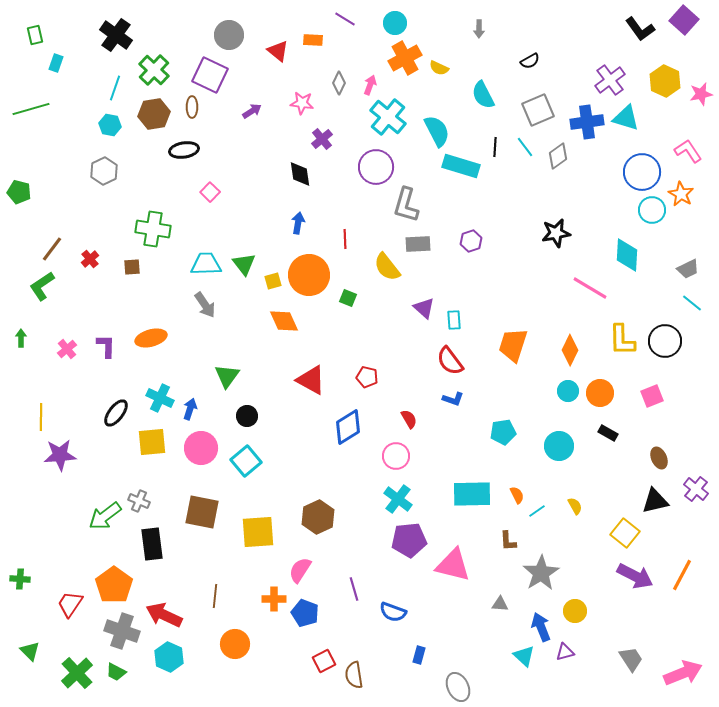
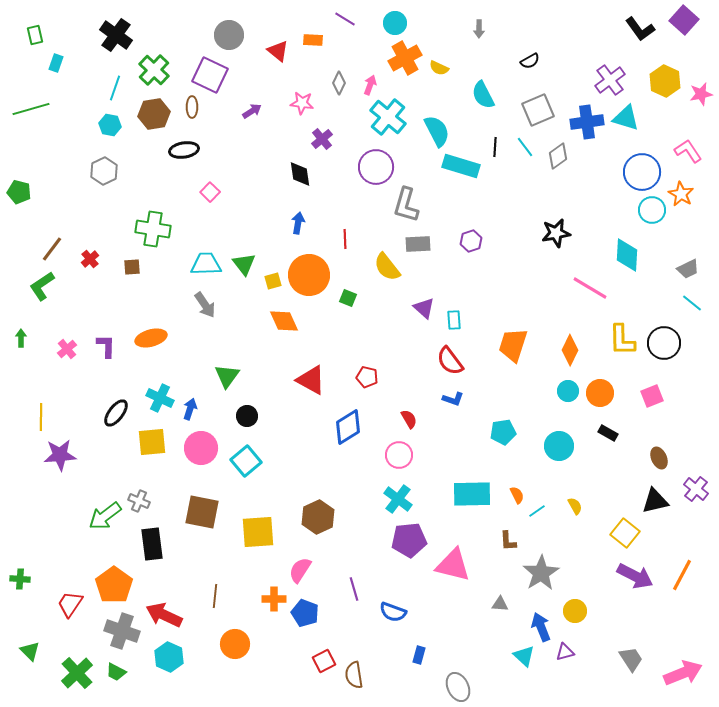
black circle at (665, 341): moved 1 px left, 2 px down
pink circle at (396, 456): moved 3 px right, 1 px up
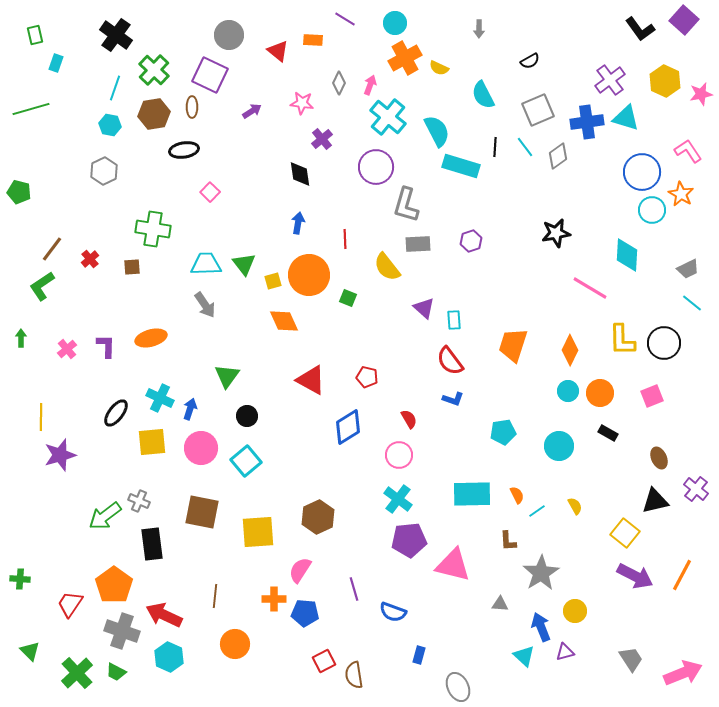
purple star at (60, 455): rotated 12 degrees counterclockwise
blue pentagon at (305, 613): rotated 16 degrees counterclockwise
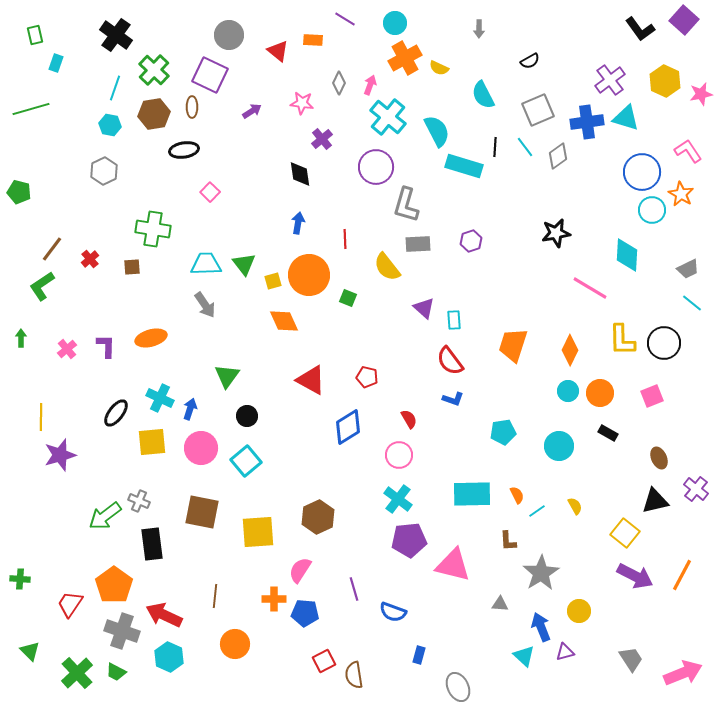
cyan rectangle at (461, 166): moved 3 px right
yellow circle at (575, 611): moved 4 px right
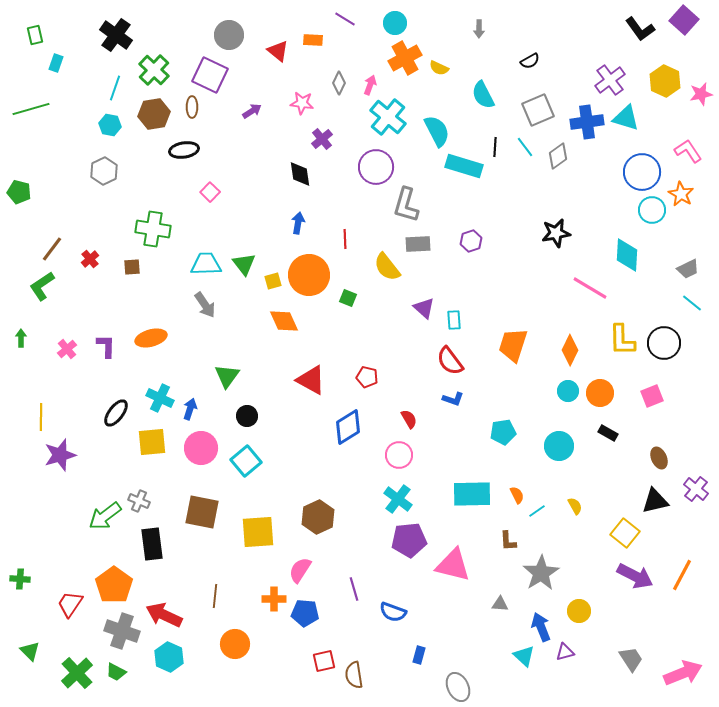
red square at (324, 661): rotated 15 degrees clockwise
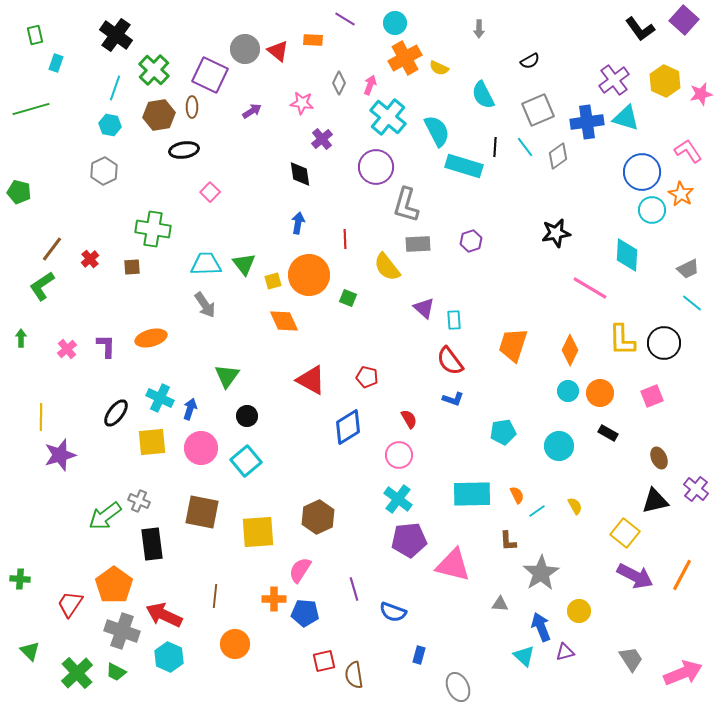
gray circle at (229, 35): moved 16 px right, 14 px down
purple cross at (610, 80): moved 4 px right
brown hexagon at (154, 114): moved 5 px right, 1 px down
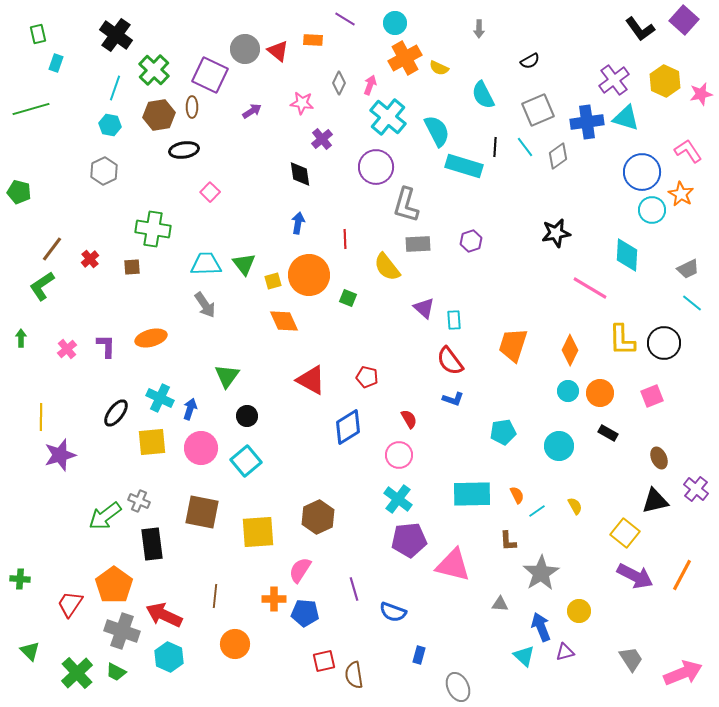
green rectangle at (35, 35): moved 3 px right, 1 px up
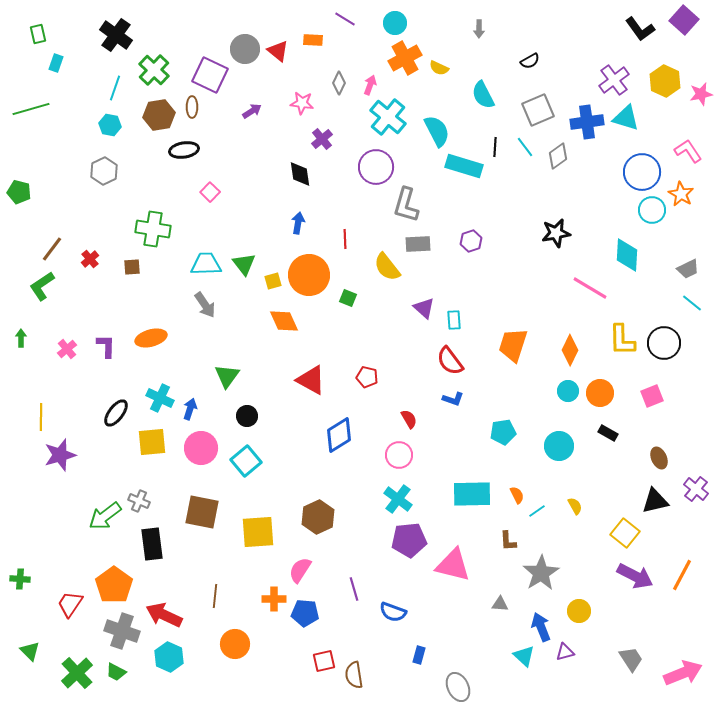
blue diamond at (348, 427): moved 9 px left, 8 px down
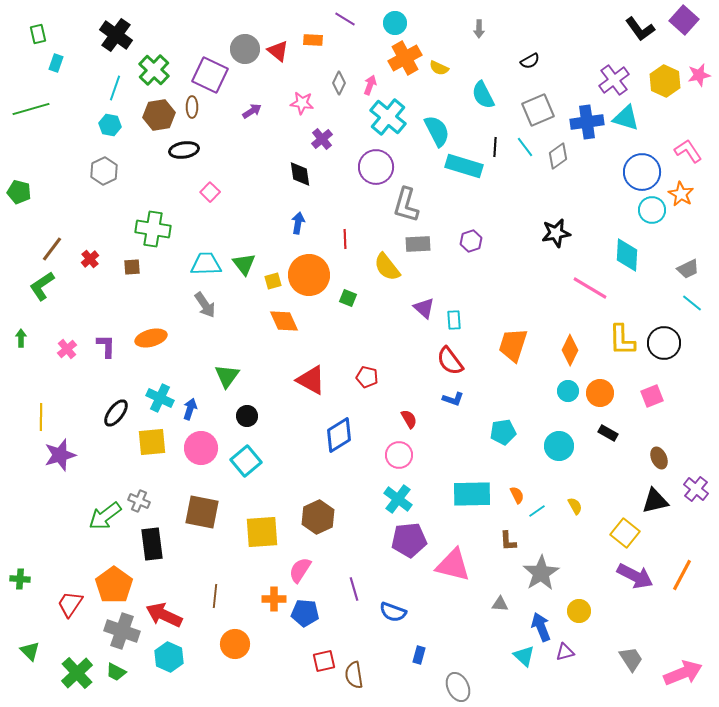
pink star at (701, 94): moved 2 px left, 19 px up
yellow square at (258, 532): moved 4 px right
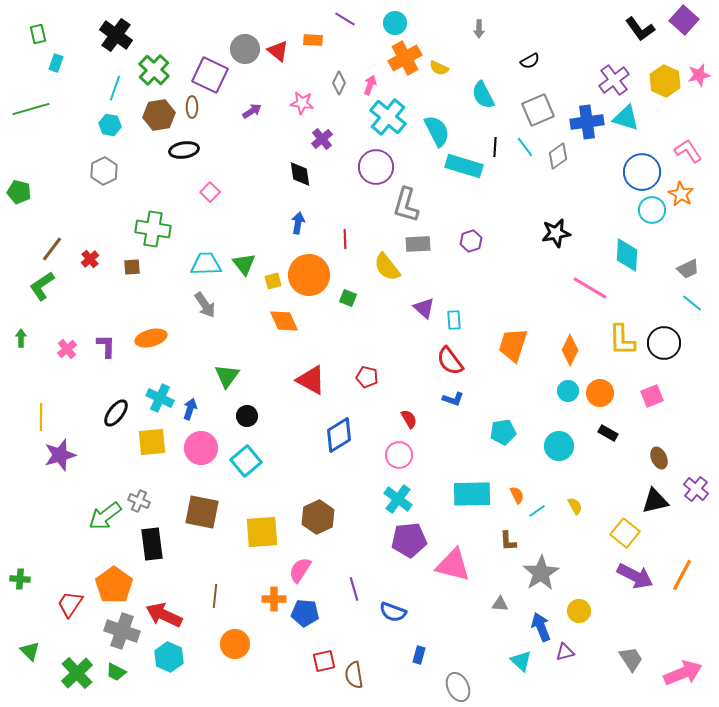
cyan triangle at (524, 656): moved 3 px left, 5 px down
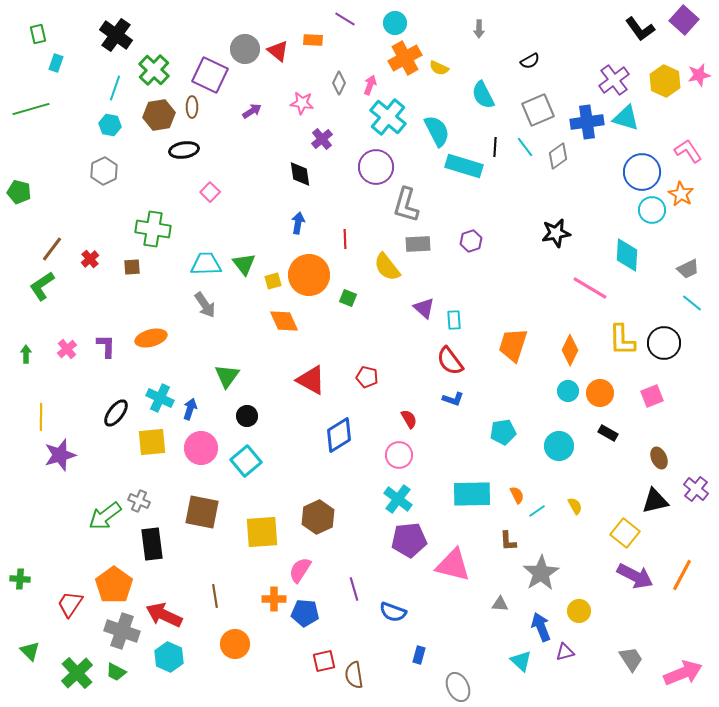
green arrow at (21, 338): moved 5 px right, 16 px down
brown line at (215, 596): rotated 15 degrees counterclockwise
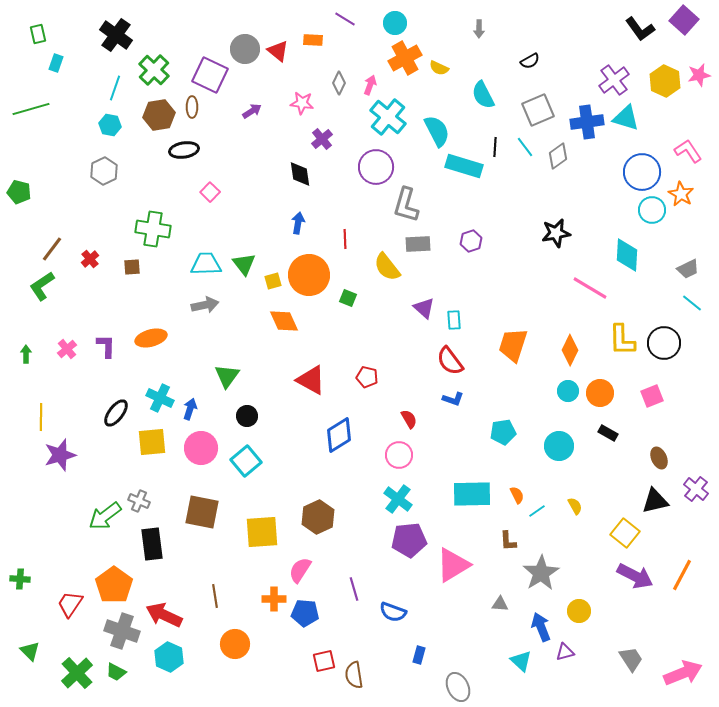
gray arrow at (205, 305): rotated 68 degrees counterclockwise
pink triangle at (453, 565): rotated 45 degrees counterclockwise
